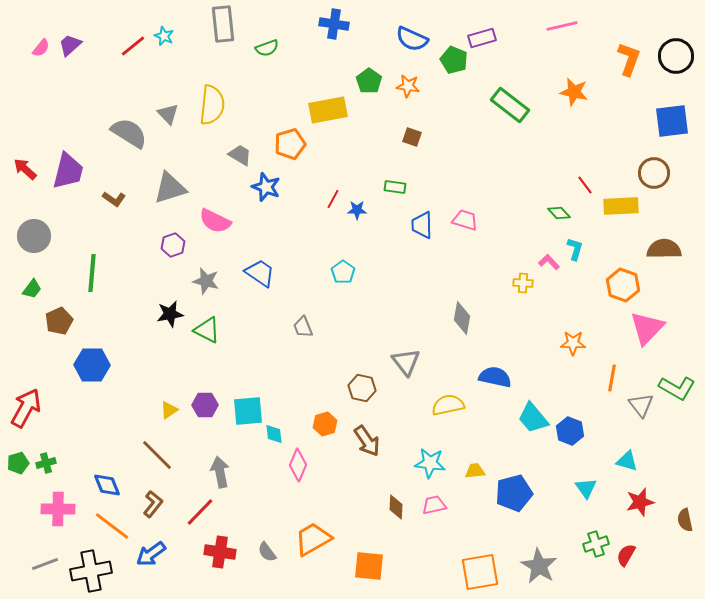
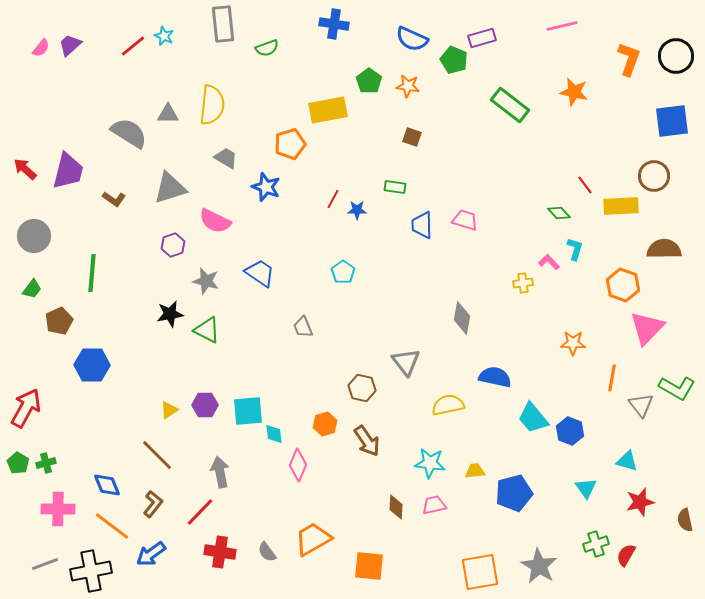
gray triangle at (168, 114): rotated 45 degrees counterclockwise
gray trapezoid at (240, 155): moved 14 px left, 3 px down
brown circle at (654, 173): moved 3 px down
yellow cross at (523, 283): rotated 12 degrees counterclockwise
green pentagon at (18, 463): rotated 25 degrees counterclockwise
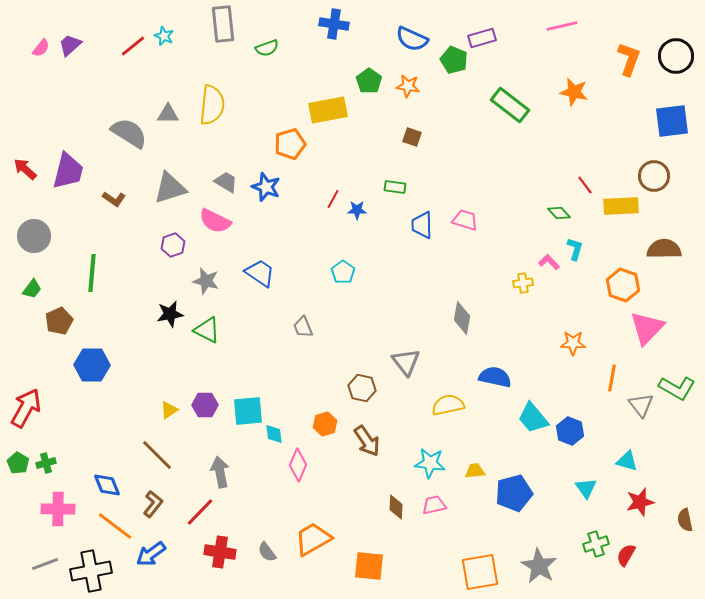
gray trapezoid at (226, 158): moved 24 px down
orange line at (112, 526): moved 3 px right
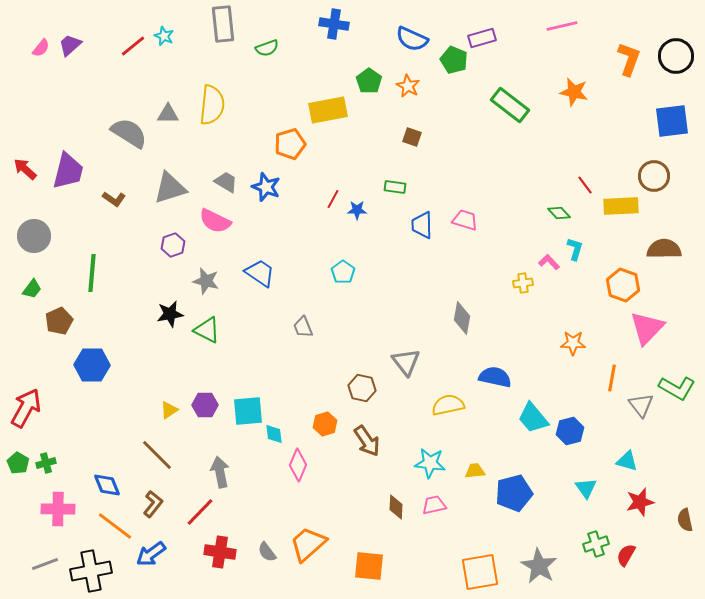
orange star at (408, 86): rotated 20 degrees clockwise
blue hexagon at (570, 431): rotated 24 degrees clockwise
orange trapezoid at (313, 539): moved 5 px left, 5 px down; rotated 12 degrees counterclockwise
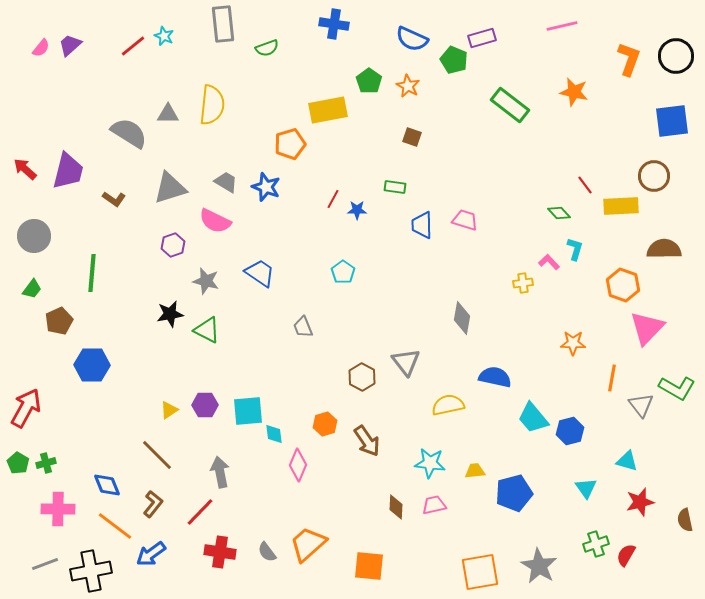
brown hexagon at (362, 388): moved 11 px up; rotated 16 degrees clockwise
